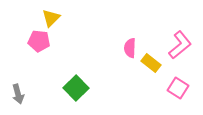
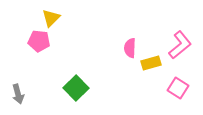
yellow rectangle: rotated 54 degrees counterclockwise
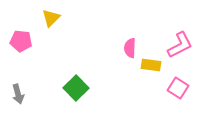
pink pentagon: moved 18 px left
pink L-shape: rotated 12 degrees clockwise
yellow rectangle: moved 2 px down; rotated 24 degrees clockwise
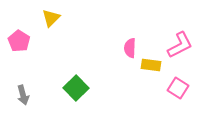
pink pentagon: moved 2 px left; rotated 25 degrees clockwise
gray arrow: moved 5 px right, 1 px down
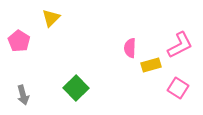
yellow rectangle: rotated 24 degrees counterclockwise
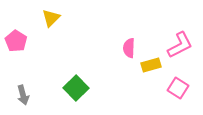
pink pentagon: moved 3 px left
pink semicircle: moved 1 px left
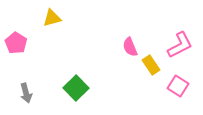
yellow triangle: moved 1 px right; rotated 30 degrees clockwise
pink pentagon: moved 2 px down
pink semicircle: moved 1 px right, 1 px up; rotated 24 degrees counterclockwise
yellow rectangle: rotated 72 degrees clockwise
pink square: moved 2 px up
gray arrow: moved 3 px right, 2 px up
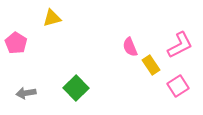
pink square: rotated 25 degrees clockwise
gray arrow: rotated 96 degrees clockwise
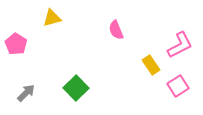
pink pentagon: moved 1 px down
pink semicircle: moved 14 px left, 17 px up
gray arrow: rotated 144 degrees clockwise
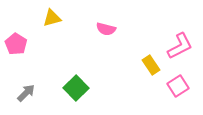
pink semicircle: moved 10 px left, 1 px up; rotated 54 degrees counterclockwise
pink L-shape: moved 1 px down
